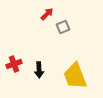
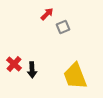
red cross: rotated 28 degrees counterclockwise
black arrow: moved 7 px left
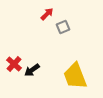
black arrow: rotated 56 degrees clockwise
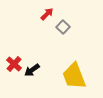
gray square: rotated 24 degrees counterclockwise
yellow trapezoid: moved 1 px left
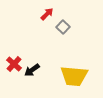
yellow trapezoid: rotated 64 degrees counterclockwise
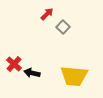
black arrow: moved 3 px down; rotated 49 degrees clockwise
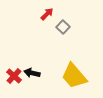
red cross: moved 12 px down
yellow trapezoid: rotated 44 degrees clockwise
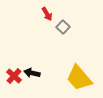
red arrow: rotated 104 degrees clockwise
yellow trapezoid: moved 5 px right, 2 px down
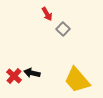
gray square: moved 2 px down
yellow trapezoid: moved 2 px left, 2 px down
